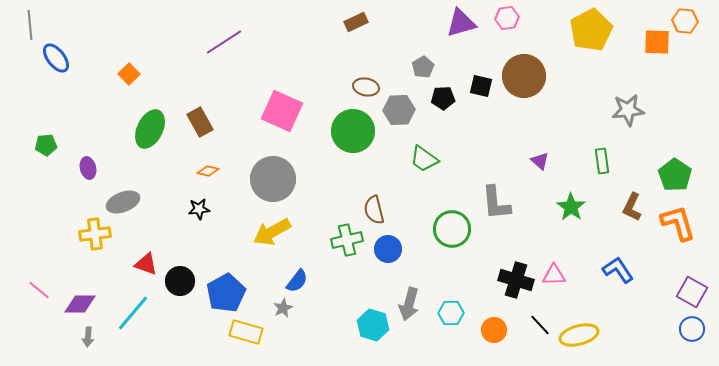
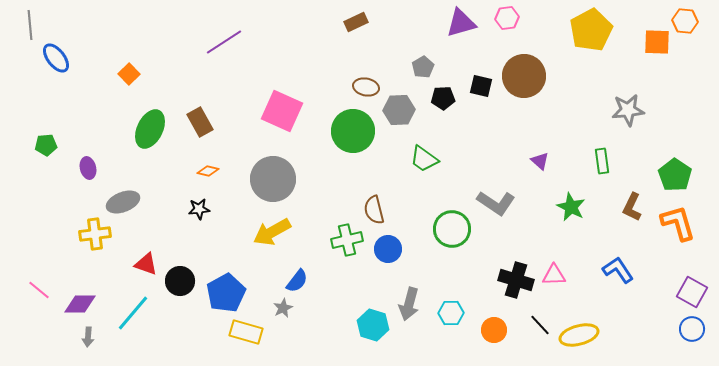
gray L-shape at (496, 203): rotated 51 degrees counterclockwise
green star at (571, 207): rotated 8 degrees counterclockwise
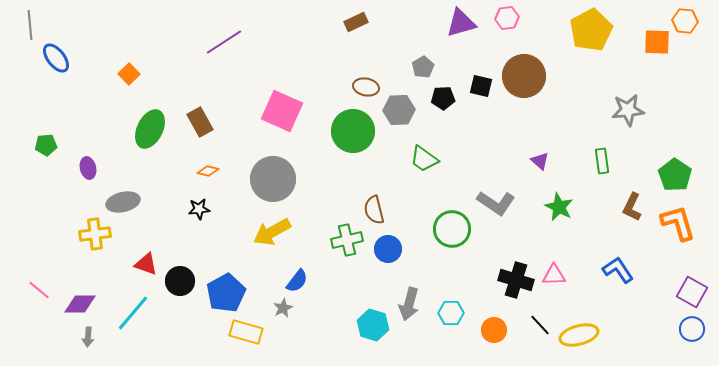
gray ellipse at (123, 202): rotated 8 degrees clockwise
green star at (571, 207): moved 12 px left
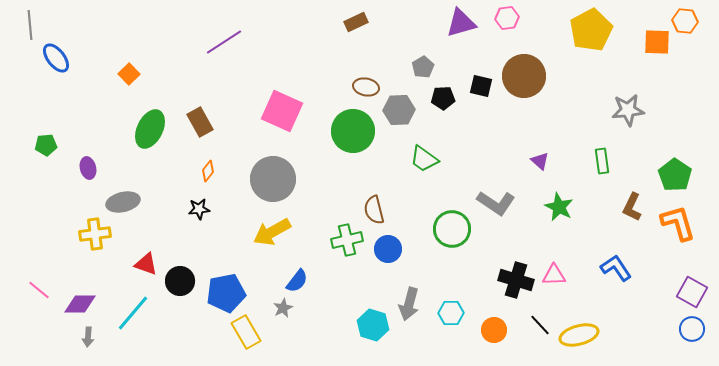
orange diamond at (208, 171): rotated 65 degrees counterclockwise
blue L-shape at (618, 270): moved 2 px left, 2 px up
blue pentagon at (226, 293): rotated 18 degrees clockwise
yellow rectangle at (246, 332): rotated 44 degrees clockwise
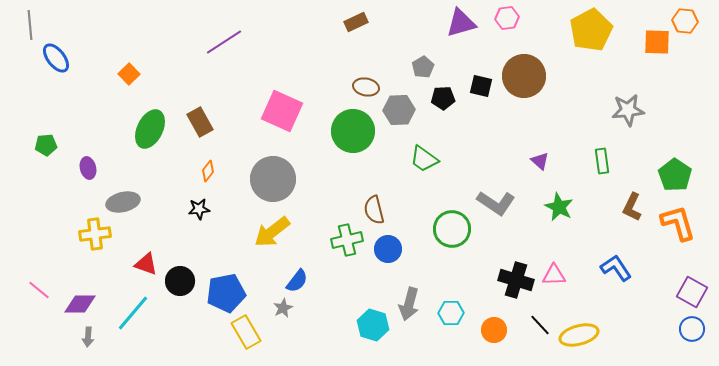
yellow arrow at (272, 232): rotated 9 degrees counterclockwise
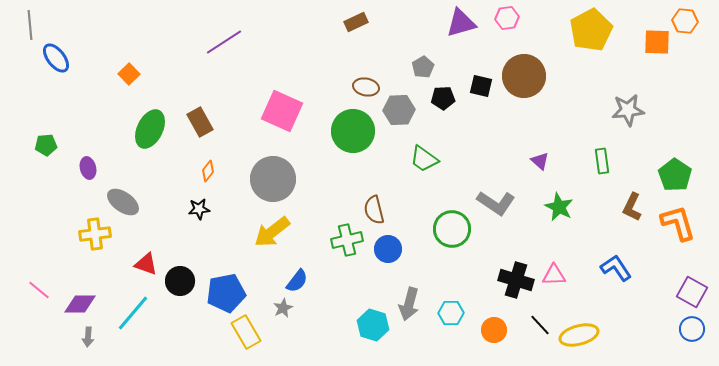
gray ellipse at (123, 202): rotated 48 degrees clockwise
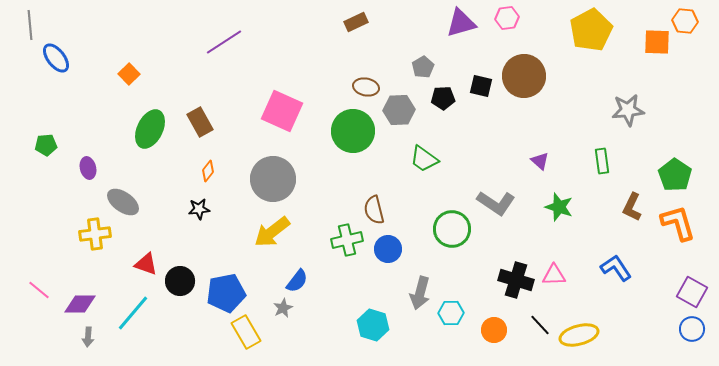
green star at (559, 207): rotated 8 degrees counterclockwise
gray arrow at (409, 304): moved 11 px right, 11 px up
